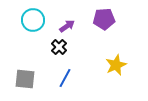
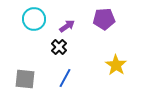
cyan circle: moved 1 px right, 1 px up
yellow star: rotated 15 degrees counterclockwise
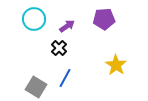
black cross: moved 1 px down
gray square: moved 11 px right, 8 px down; rotated 25 degrees clockwise
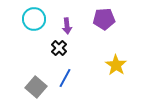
purple arrow: rotated 119 degrees clockwise
gray square: rotated 10 degrees clockwise
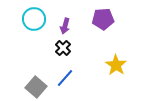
purple pentagon: moved 1 px left
purple arrow: moved 2 px left; rotated 21 degrees clockwise
black cross: moved 4 px right
blue line: rotated 12 degrees clockwise
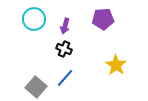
black cross: moved 1 px right, 1 px down; rotated 21 degrees counterclockwise
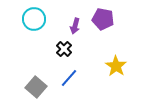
purple pentagon: rotated 15 degrees clockwise
purple arrow: moved 10 px right
black cross: rotated 21 degrees clockwise
yellow star: moved 1 px down
blue line: moved 4 px right
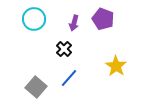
purple pentagon: rotated 10 degrees clockwise
purple arrow: moved 1 px left, 3 px up
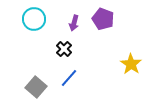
yellow star: moved 15 px right, 2 px up
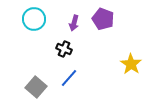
black cross: rotated 21 degrees counterclockwise
